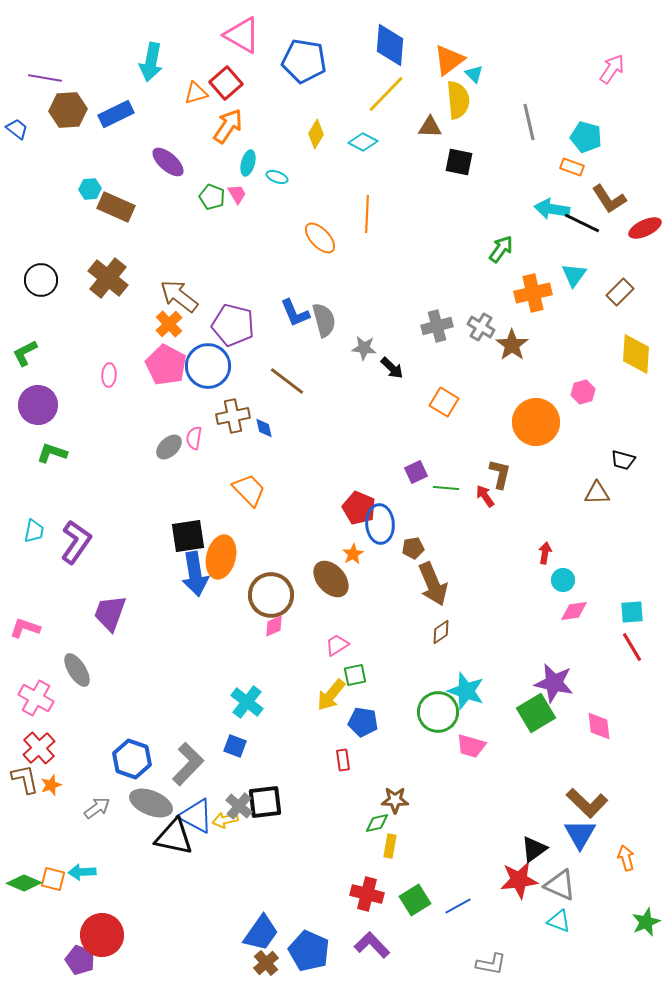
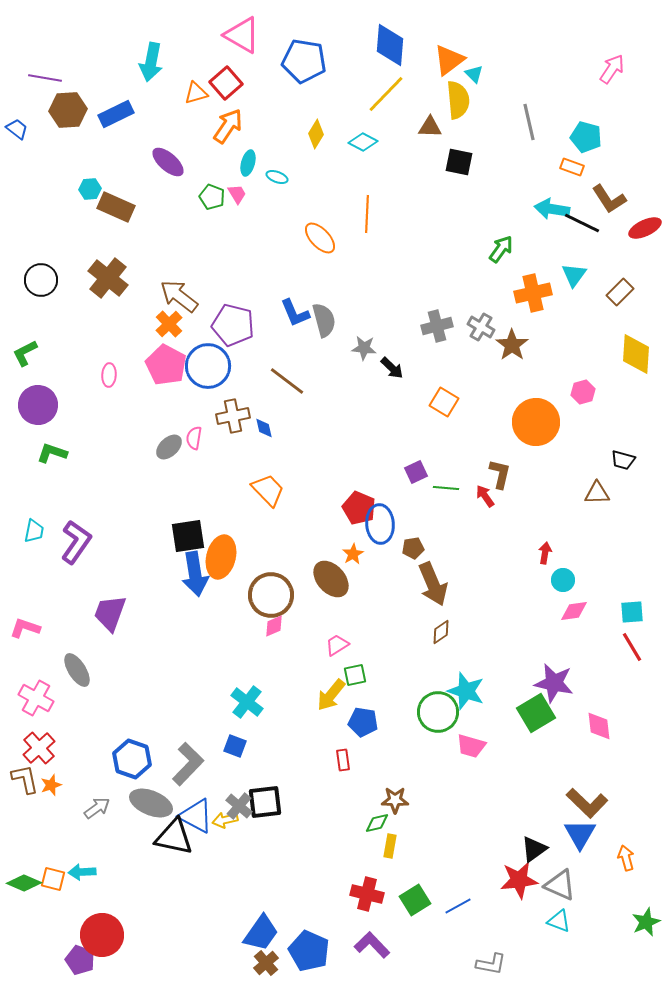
orange trapezoid at (249, 490): moved 19 px right
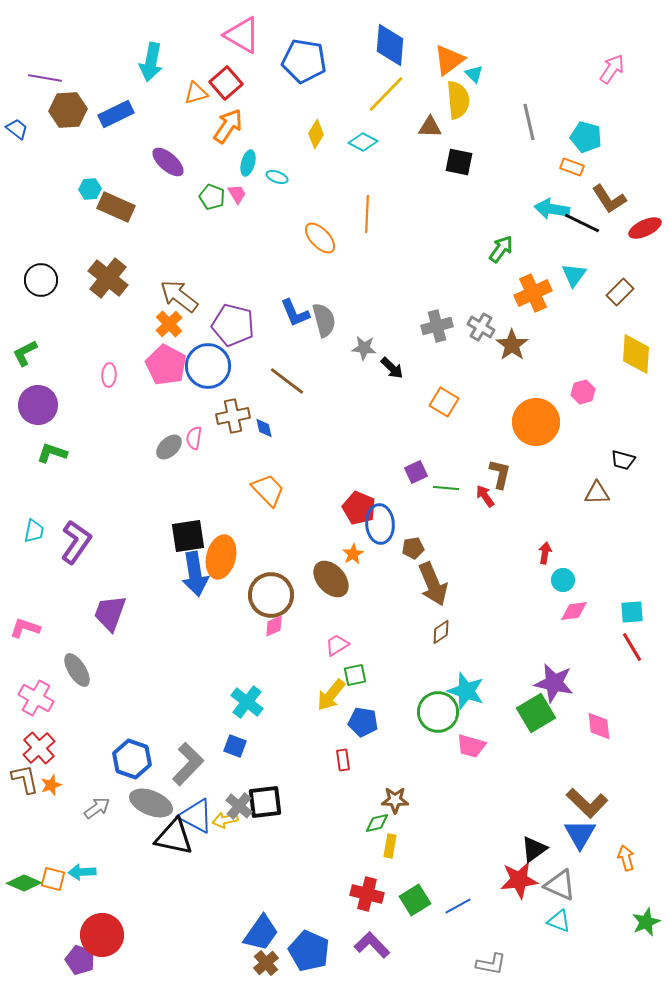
orange cross at (533, 293): rotated 12 degrees counterclockwise
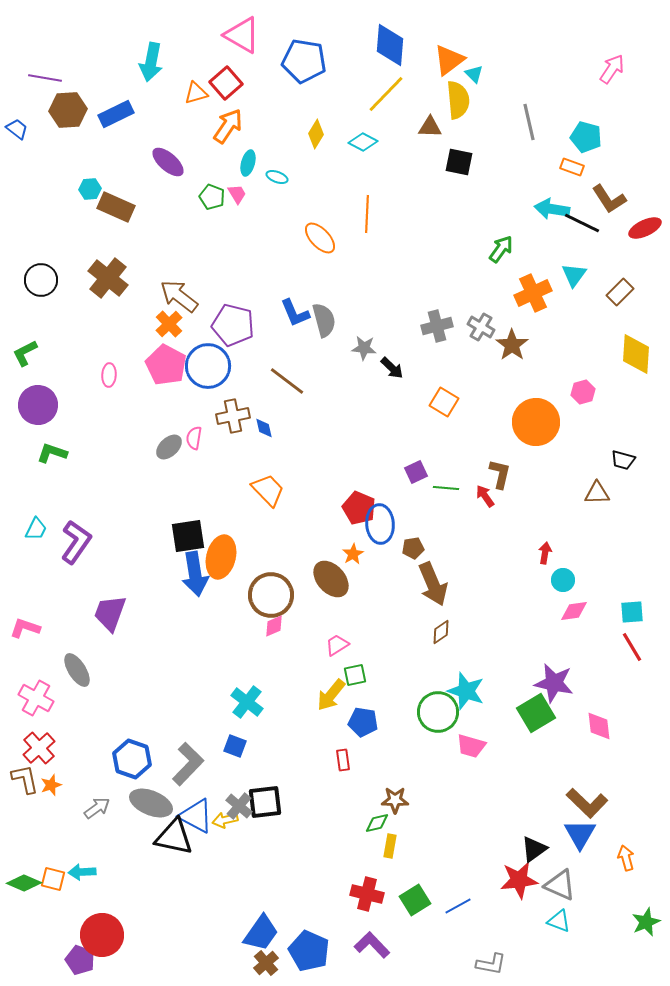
cyan trapezoid at (34, 531): moved 2 px right, 2 px up; rotated 15 degrees clockwise
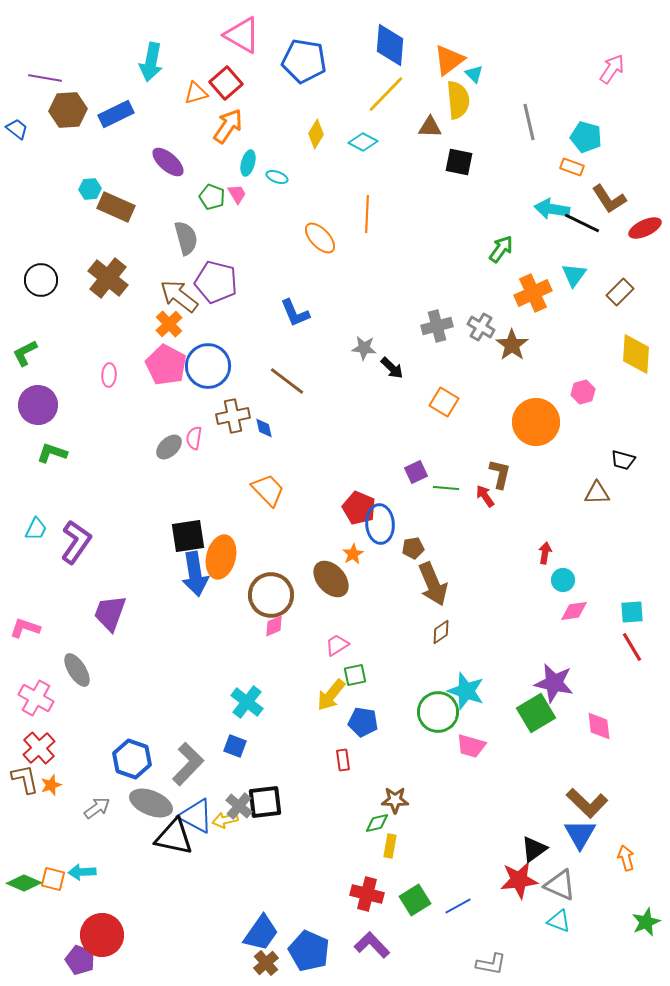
gray semicircle at (324, 320): moved 138 px left, 82 px up
purple pentagon at (233, 325): moved 17 px left, 43 px up
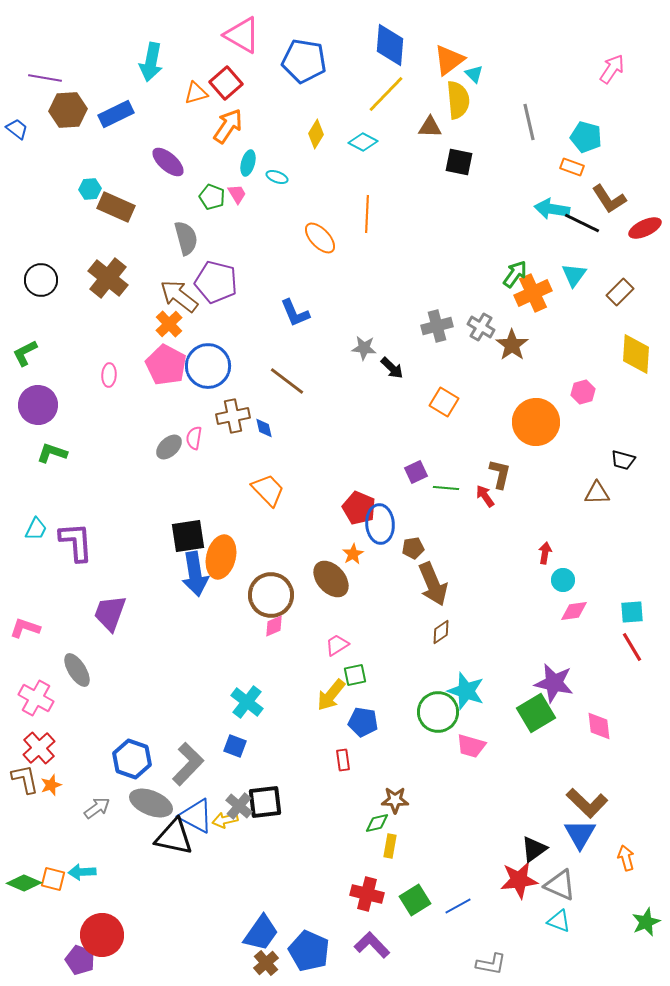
green arrow at (501, 249): moved 14 px right, 25 px down
purple L-shape at (76, 542): rotated 39 degrees counterclockwise
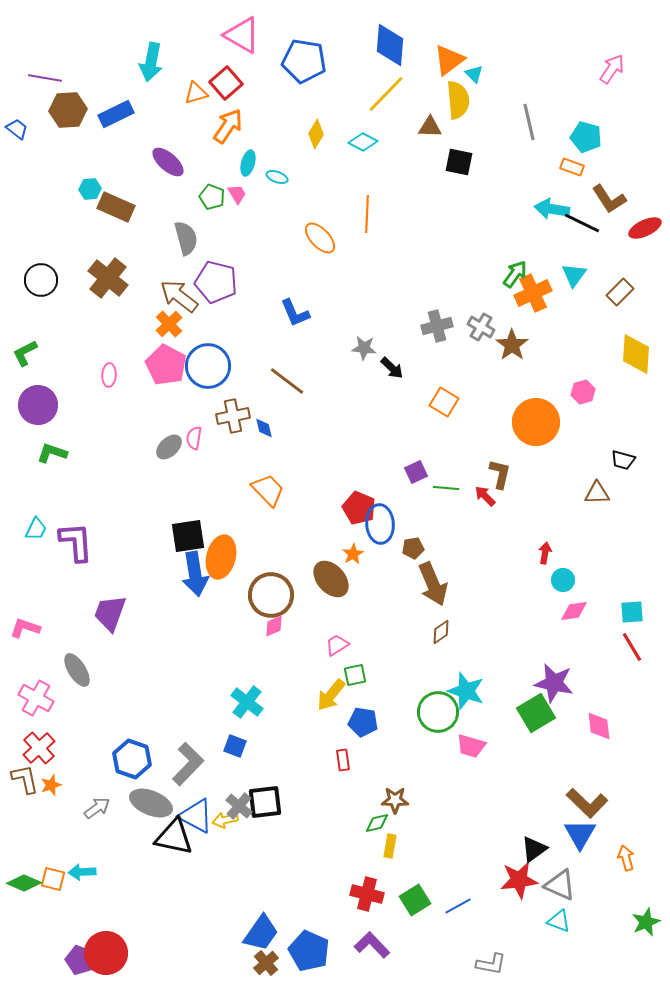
red arrow at (485, 496): rotated 10 degrees counterclockwise
red circle at (102, 935): moved 4 px right, 18 px down
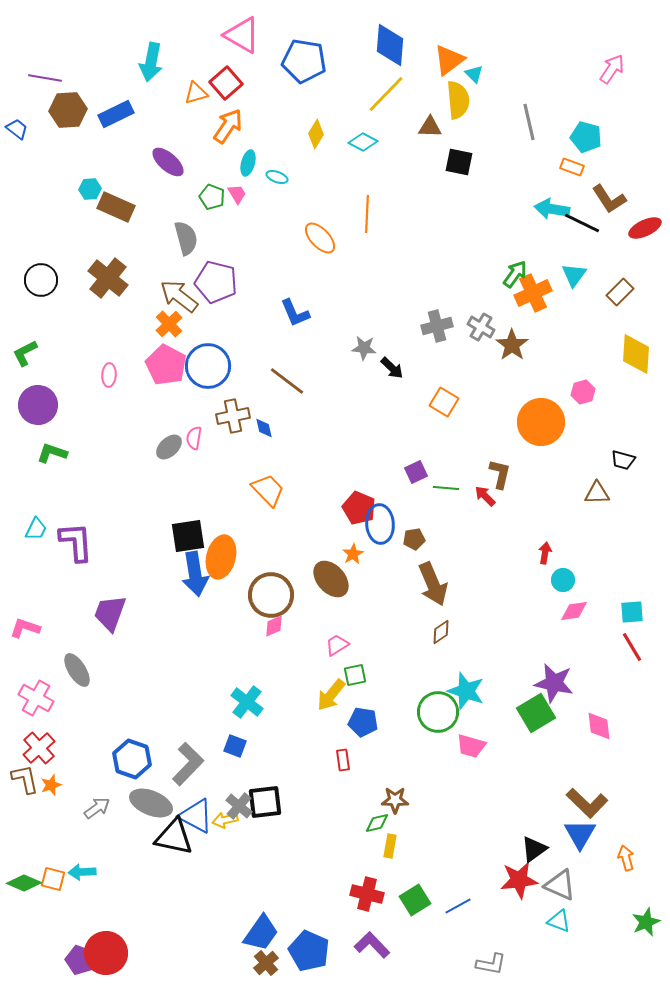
orange circle at (536, 422): moved 5 px right
brown pentagon at (413, 548): moved 1 px right, 9 px up
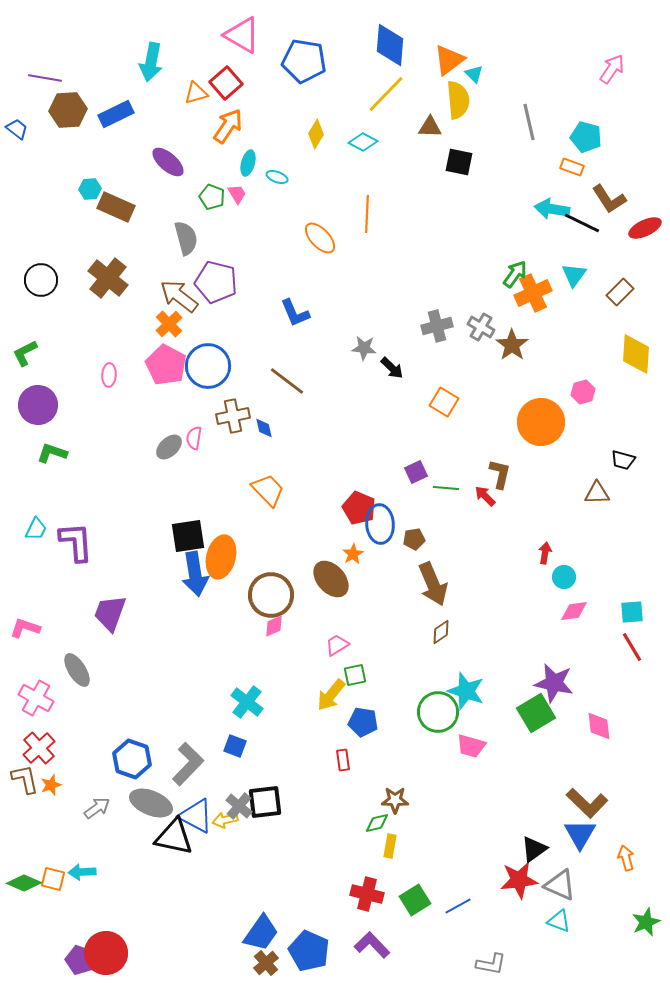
cyan circle at (563, 580): moved 1 px right, 3 px up
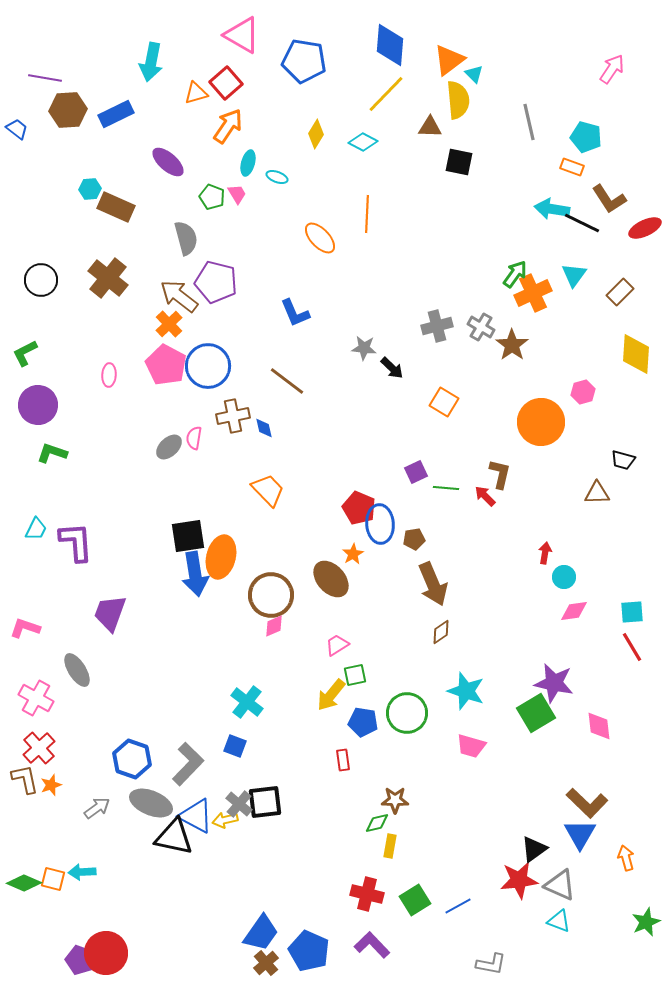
green circle at (438, 712): moved 31 px left, 1 px down
gray cross at (239, 806): moved 2 px up
